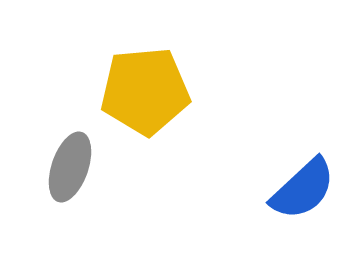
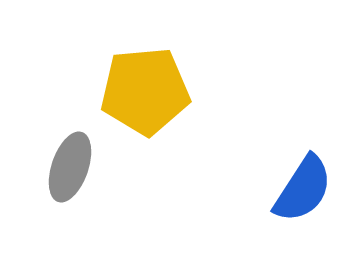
blue semicircle: rotated 14 degrees counterclockwise
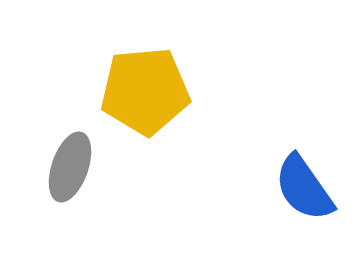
blue semicircle: moved 1 px right, 1 px up; rotated 112 degrees clockwise
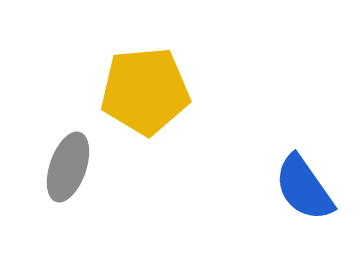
gray ellipse: moved 2 px left
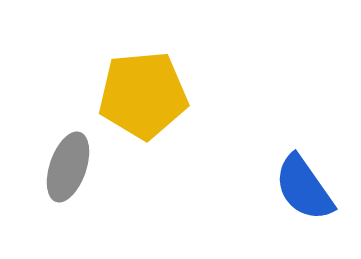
yellow pentagon: moved 2 px left, 4 px down
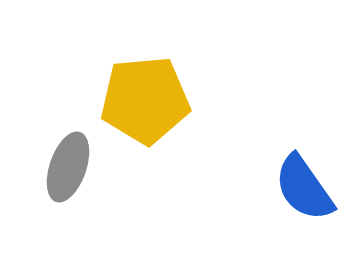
yellow pentagon: moved 2 px right, 5 px down
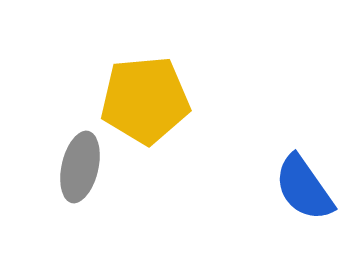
gray ellipse: moved 12 px right; rotated 6 degrees counterclockwise
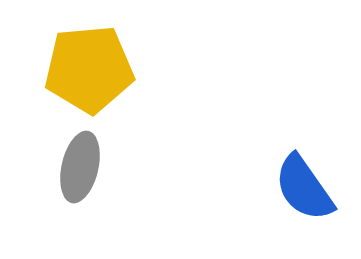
yellow pentagon: moved 56 px left, 31 px up
